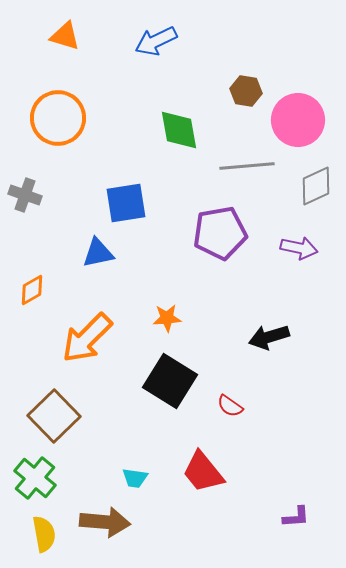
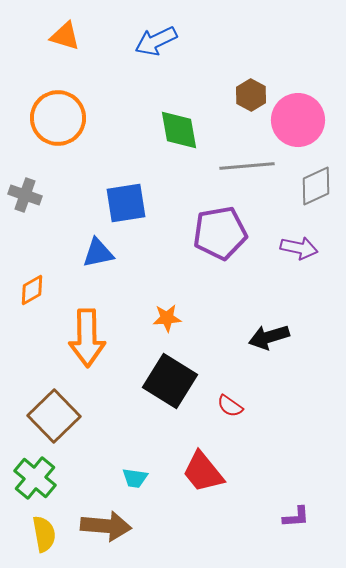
brown hexagon: moved 5 px right, 4 px down; rotated 20 degrees clockwise
orange arrow: rotated 46 degrees counterclockwise
brown arrow: moved 1 px right, 4 px down
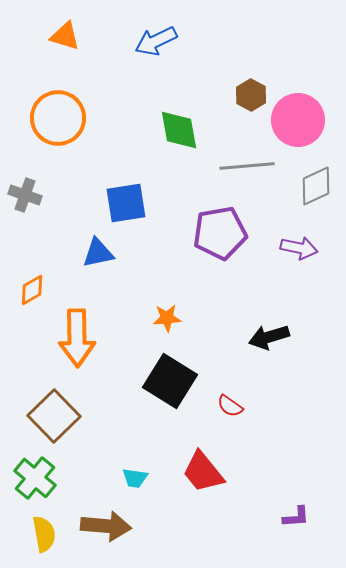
orange arrow: moved 10 px left
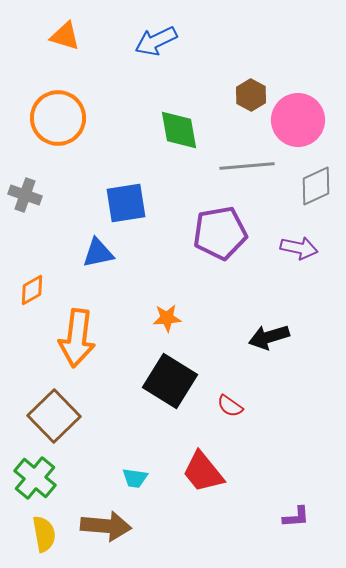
orange arrow: rotated 8 degrees clockwise
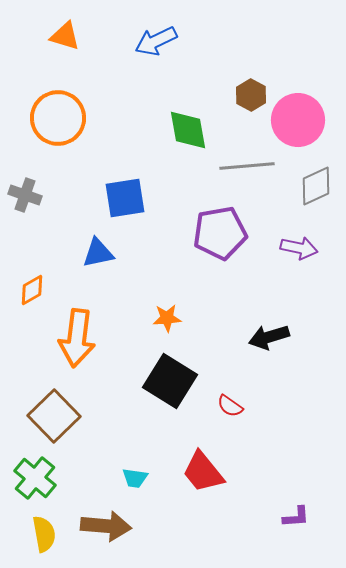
green diamond: moved 9 px right
blue square: moved 1 px left, 5 px up
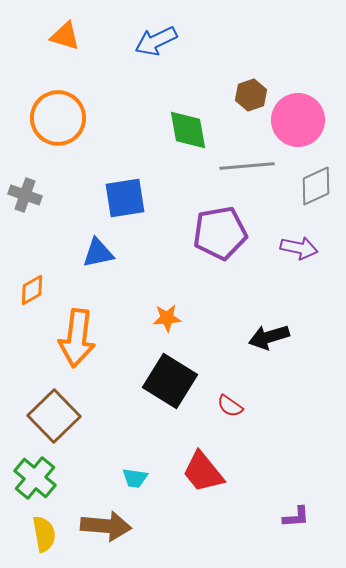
brown hexagon: rotated 12 degrees clockwise
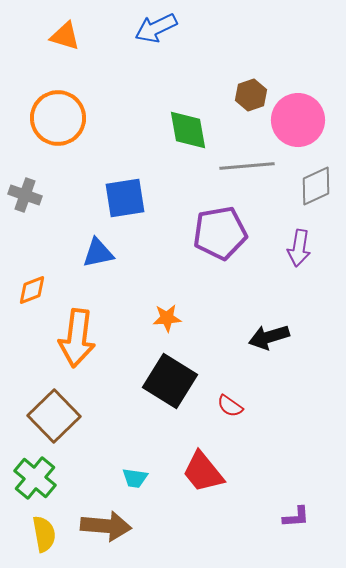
blue arrow: moved 13 px up
purple arrow: rotated 87 degrees clockwise
orange diamond: rotated 8 degrees clockwise
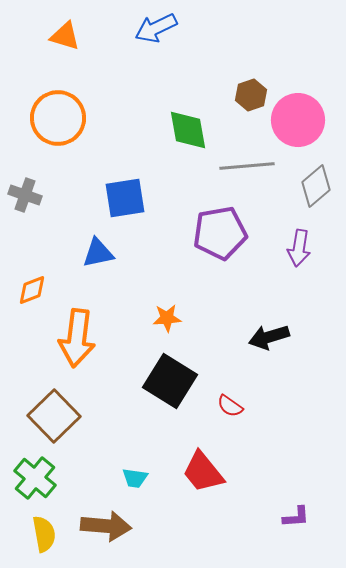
gray diamond: rotated 15 degrees counterclockwise
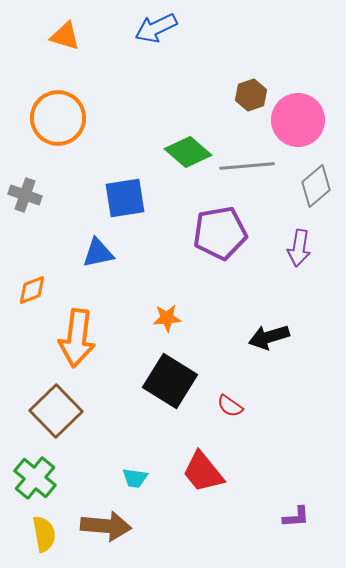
green diamond: moved 22 px down; rotated 39 degrees counterclockwise
brown square: moved 2 px right, 5 px up
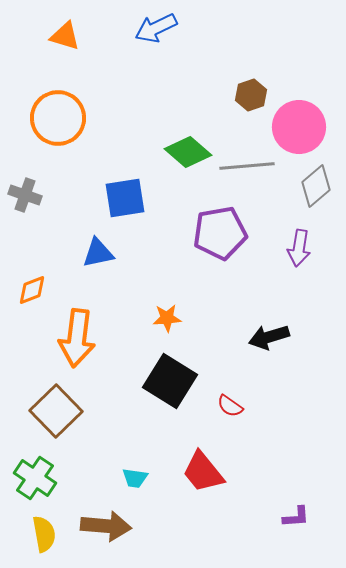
pink circle: moved 1 px right, 7 px down
green cross: rotated 6 degrees counterclockwise
